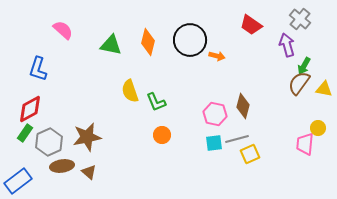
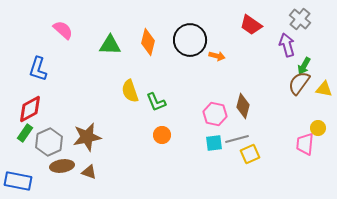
green triangle: moved 1 px left; rotated 10 degrees counterclockwise
brown triangle: rotated 21 degrees counterclockwise
blue rectangle: rotated 48 degrees clockwise
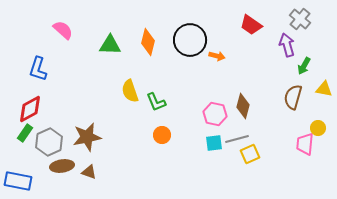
brown semicircle: moved 6 px left, 14 px down; rotated 20 degrees counterclockwise
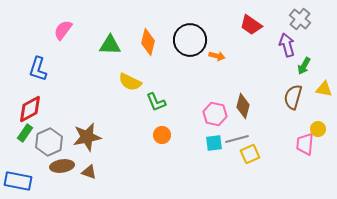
pink semicircle: rotated 95 degrees counterclockwise
yellow semicircle: moved 9 px up; rotated 45 degrees counterclockwise
yellow circle: moved 1 px down
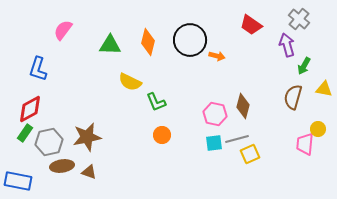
gray cross: moved 1 px left
gray hexagon: rotated 12 degrees clockwise
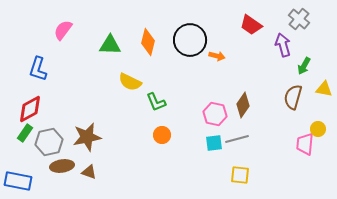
purple arrow: moved 4 px left
brown diamond: moved 1 px up; rotated 20 degrees clockwise
yellow square: moved 10 px left, 21 px down; rotated 30 degrees clockwise
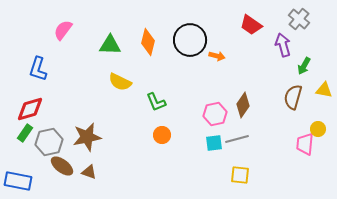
yellow semicircle: moved 10 px left
yellow triangle: moved 1 px down
red diamond: rotated 12 degrees clockwise
pink hexagon: rotated 25 degrees counterclockwise
brown ellipse: rotated 45 degrees clockwise
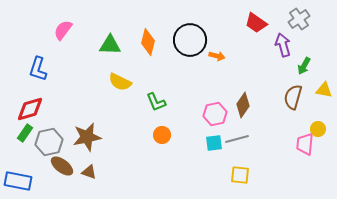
gray cross: rotated 15 degrees clockwise
red trapezoid: moved 5 px right, 2 px up
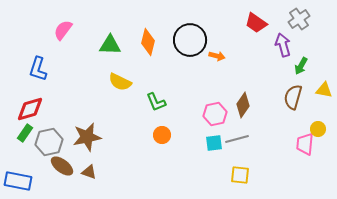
green arrow: moved 3 px left
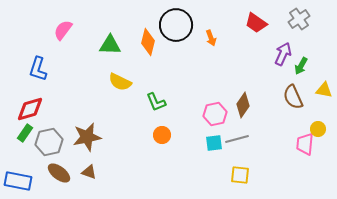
black circle: moved 14 px left, 15 px up
purple arrow: moved 9 px down; rotated 40 degrees clockwise
orange arrow: moved 6 px left, 18 px up; rotated 56 degrees clockwise
brown semicircle: rotated 40 degrees counterclockwise
brown ellipse: moved 3 px left, 7 px down
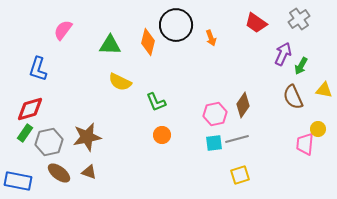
yellow square: rotated 24 degrees counterclockwise
